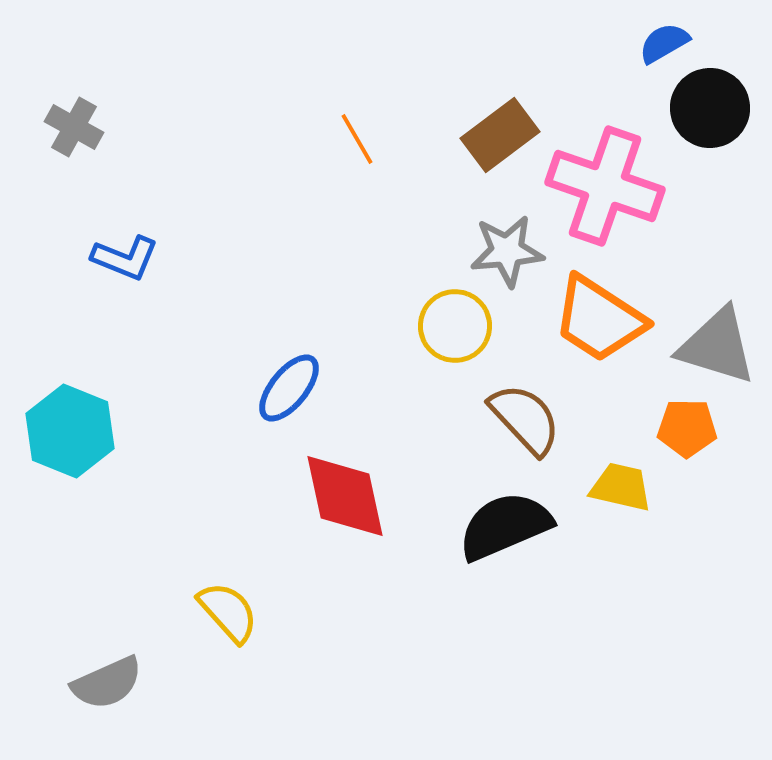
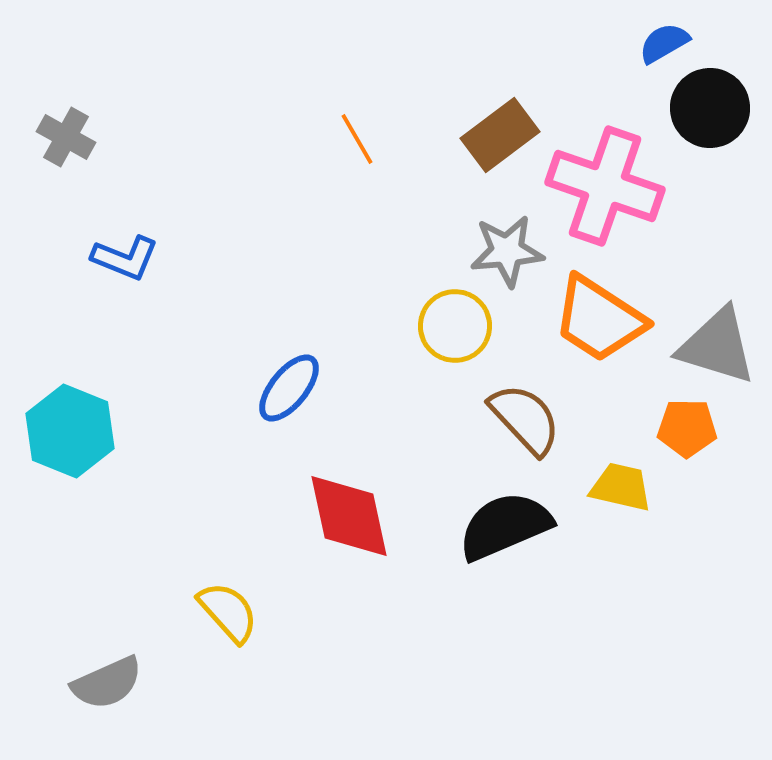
gray cross: moved 8 px left, 10 px down
red diamond: moved 4 px right, 20 px down
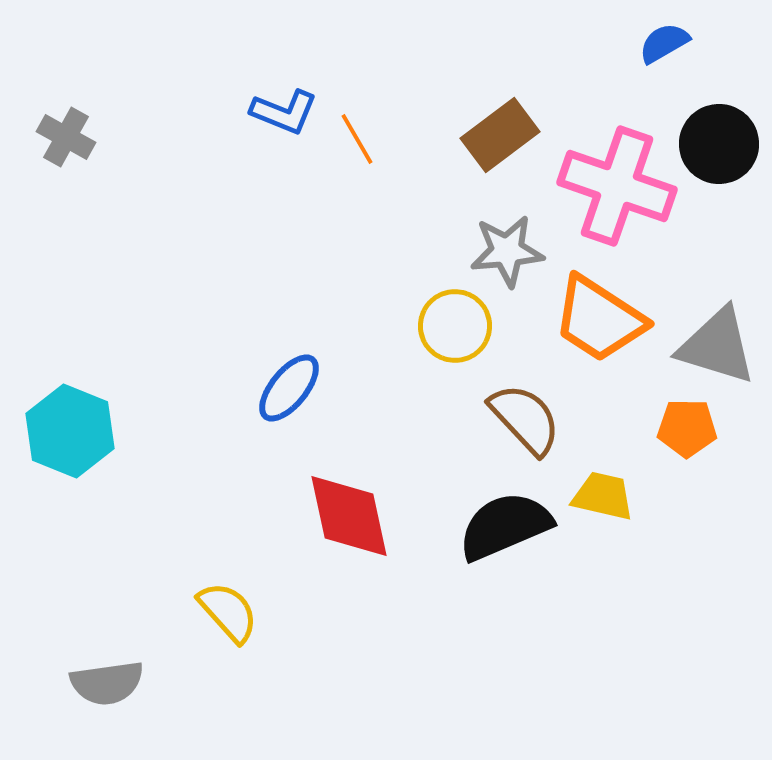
black circle: moved 9 px right, 36 px down
pink cross: moved 12 px right
blue L-shape: moved 159 px right, 146 px up
yellow trapezoid: moved 18 px left, 9 px down
gray semicircle: rotated 16 degrees clockwise
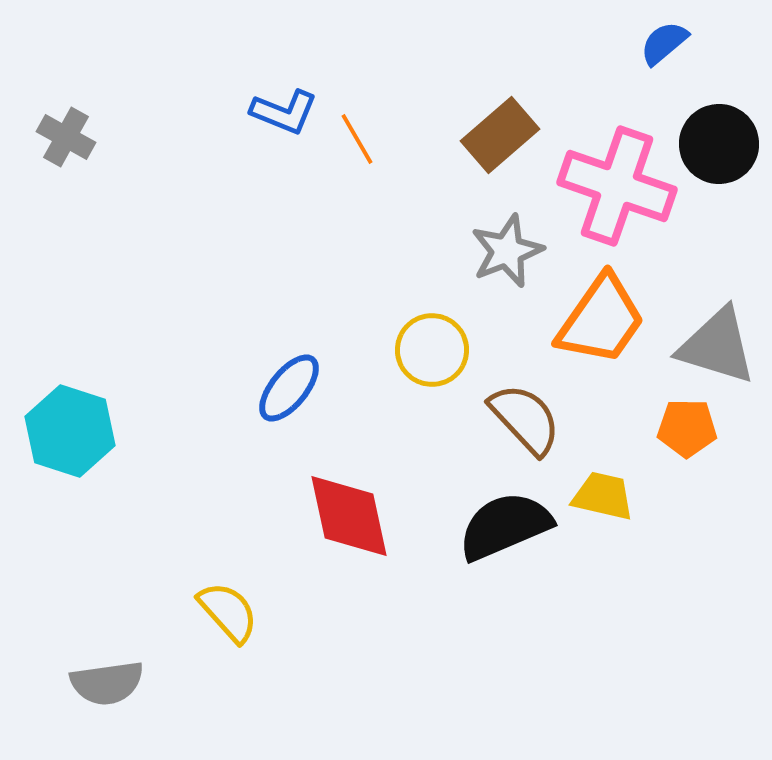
blue semicircle: rotated 10 degrees counterclockwise
brown rectangle: rotated 4 degrees counterclockwise
gray star: rotated 16 degrees counterclockwise
orange trapezoid: moved 2 px right, 1 px down; rotated 88 degrees counterclockwise
yellow circle: moved 23 px left, 24 px down
cyan hexagon: rotated 4 degrees counterclockwise
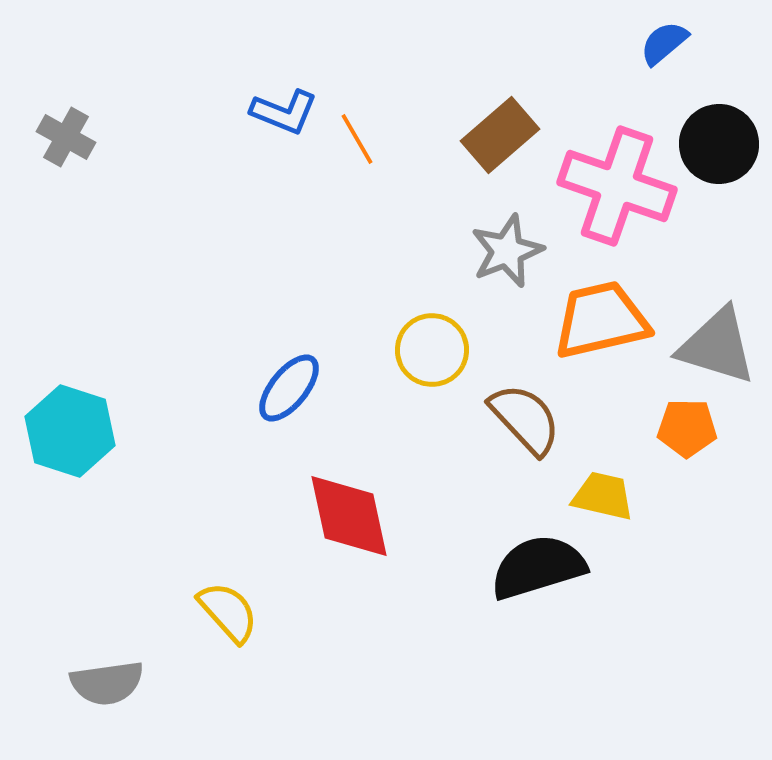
orange trapezoid: rotated 138 degrees counterclockwise
black semicircle: moved 33 px right, 41 px down; rotated 6 degrees clockwise
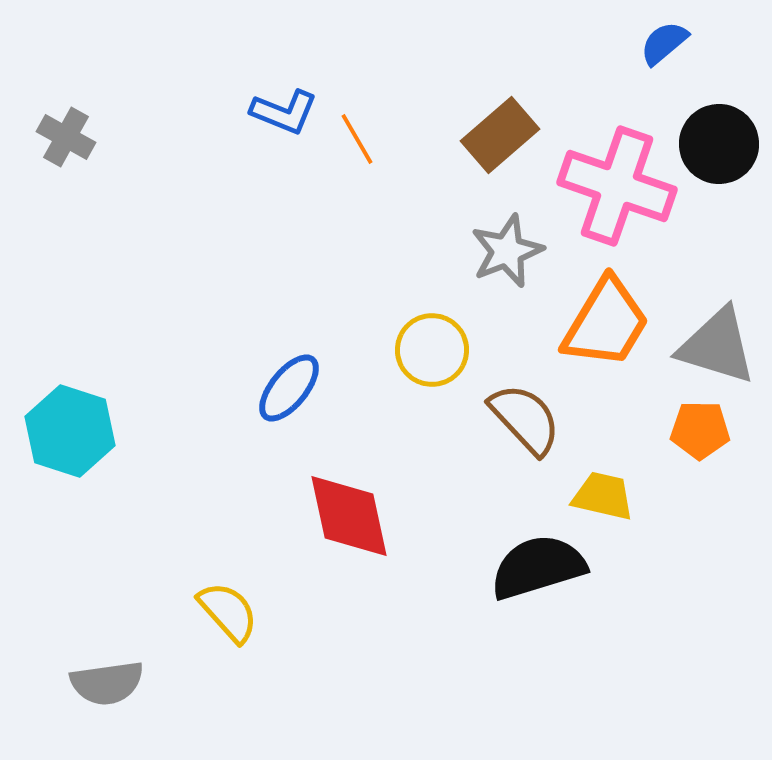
orange trapezoid: moved 5 px right, 3 px down; rotated 134 degrees clockwise
orange pentagon: moved 13 px right, 2 px down
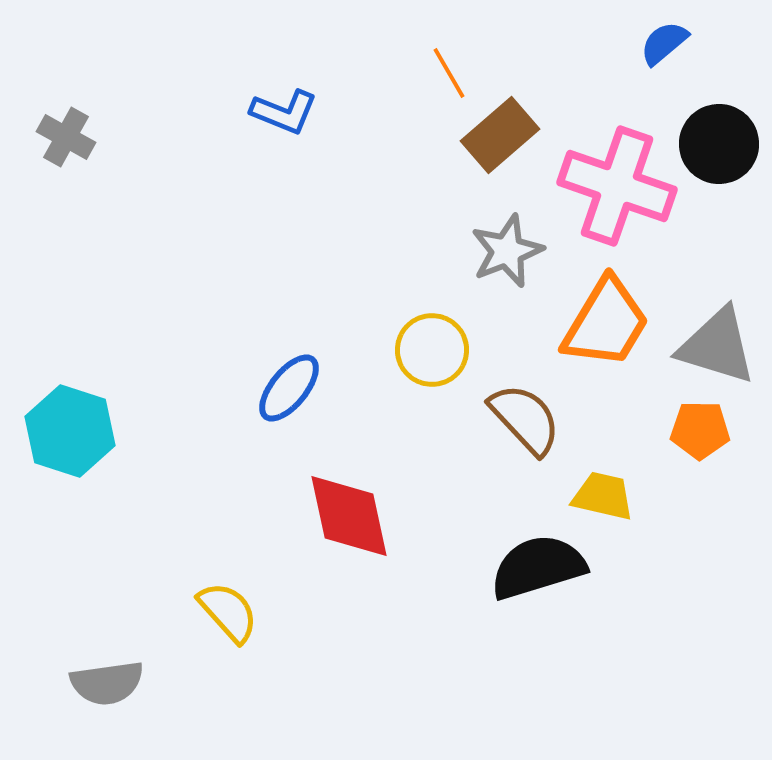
orange line: moved 92 px right, 66 px up
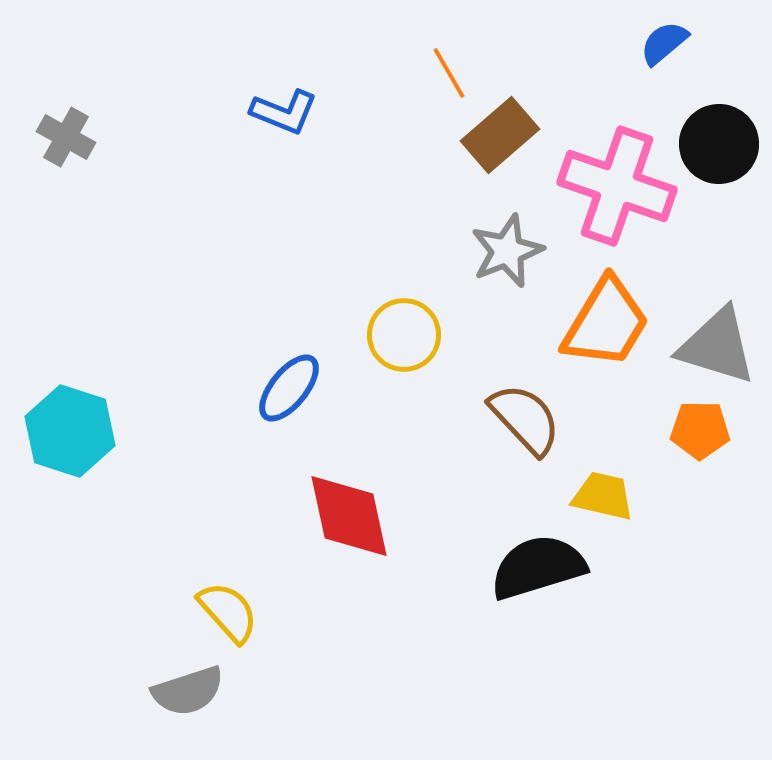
yellow circle: moved 28 px left, 15 px up
gray semicircle: moved 81 px right, 8 px down; rotated 10 degrees counterclockwise
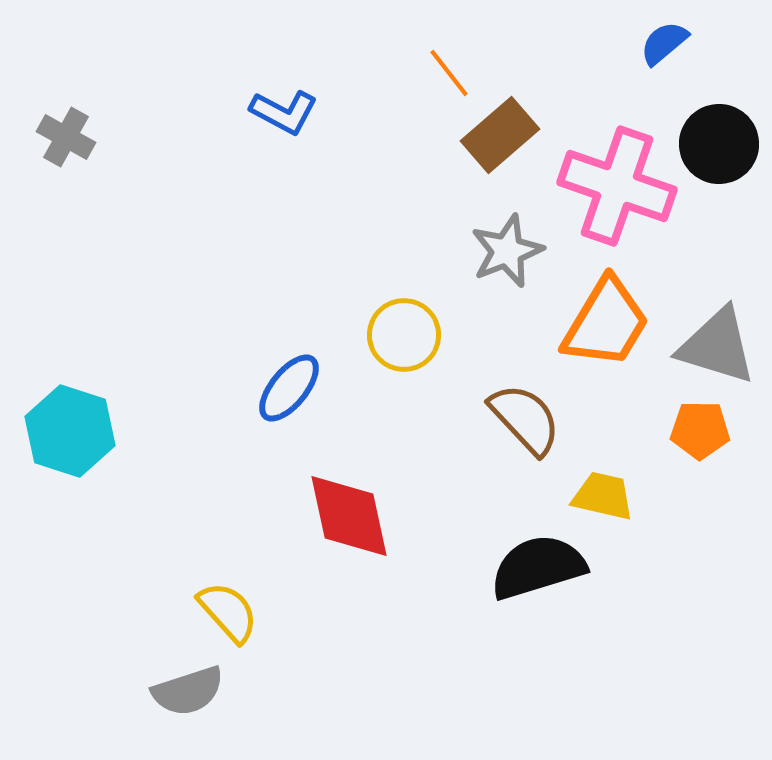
orange line: rotated 8 degrees counterclockwise
blue L-shape: rotated 6 degrees clockwise
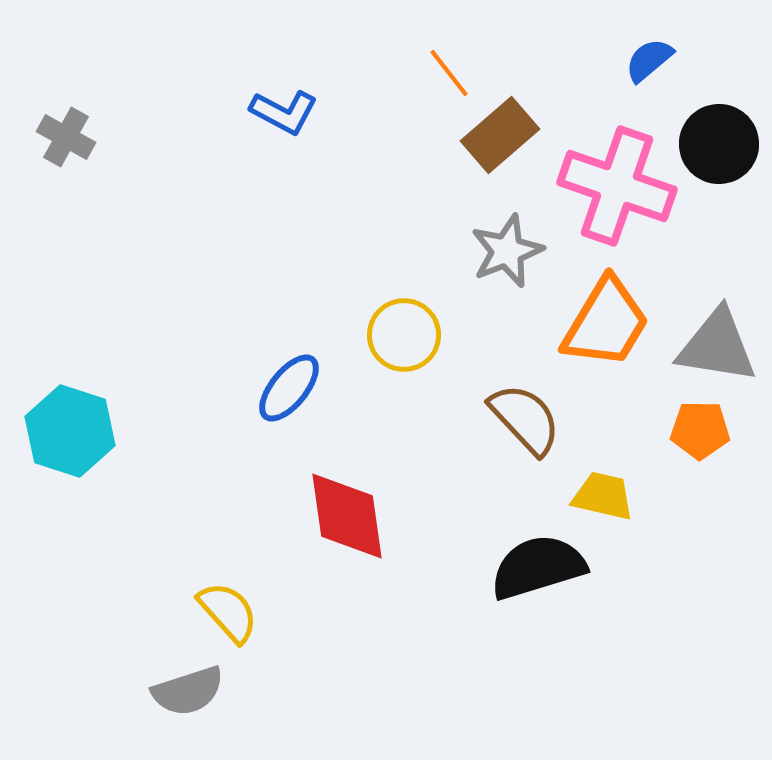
blue semicircle: moved 15 px left, 17 px down
gray triangle: rotated 8 degrees counterclockwise
red diamond: moved 2 px left; rotated 4 degrees clockwise
